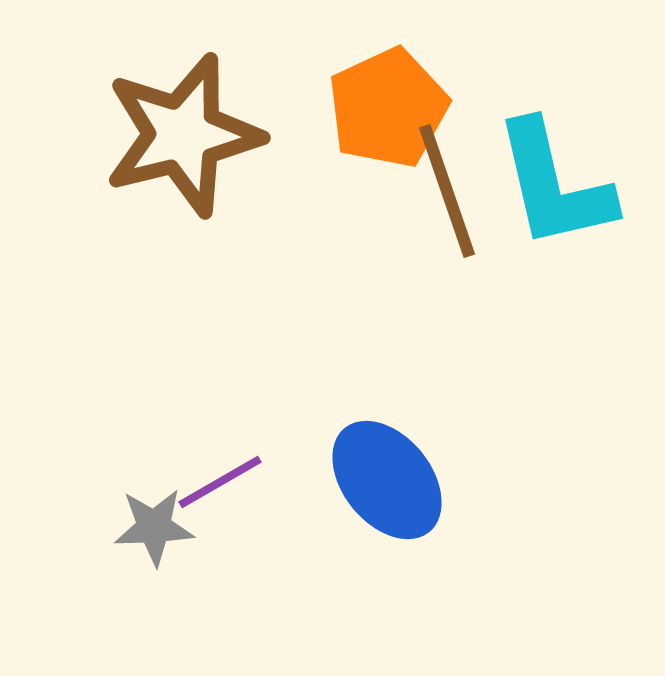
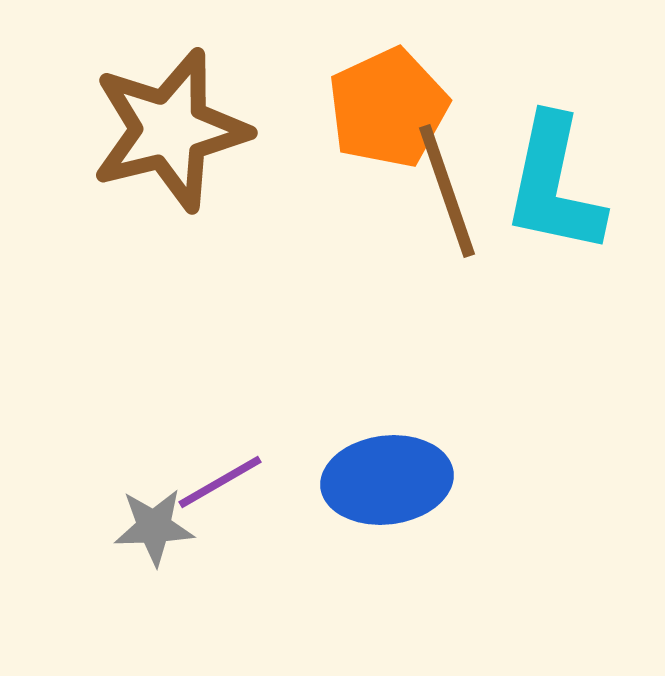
brown star: moved 13 px left, 5 px up
cyan L-shape: rotated 25 degrees clockwise
blue ellipse: rotated 58 degrees counterclockwise
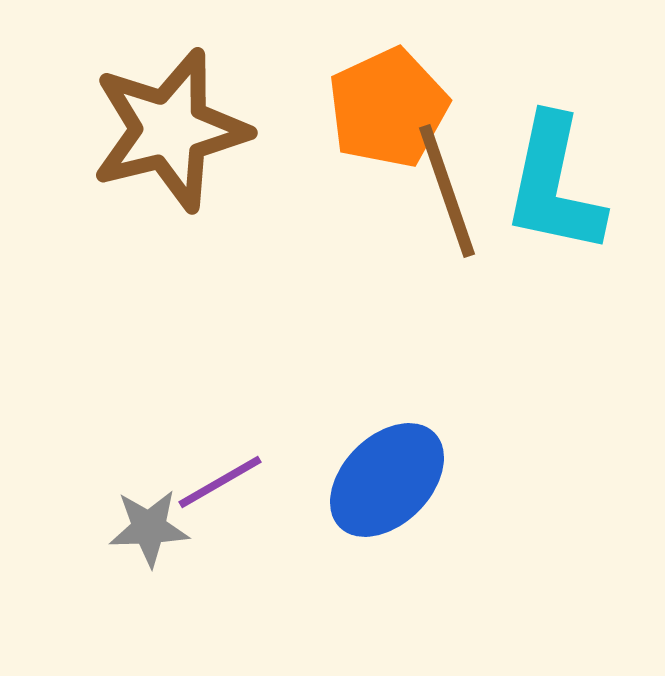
blue ellipse: rotated 38 degrees counterclockwise
gray star: moved 5 px left, 1 px down
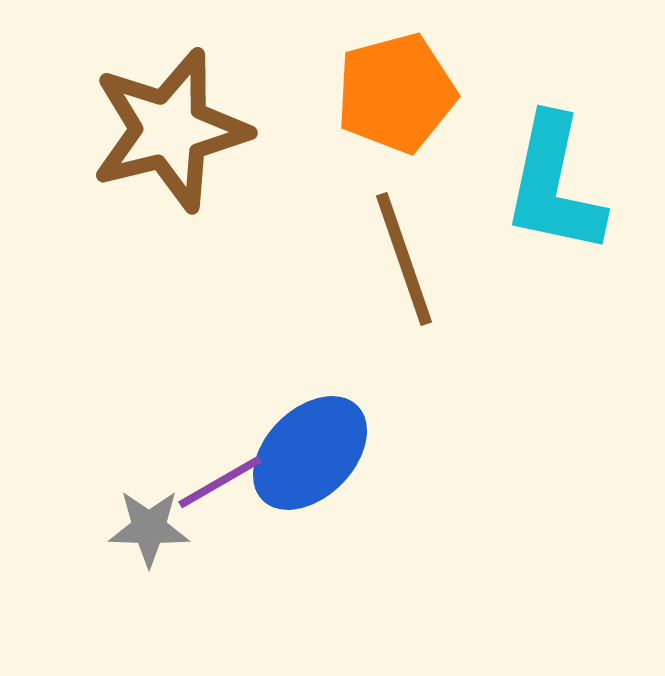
orange pentagon: moved 8 px right, 15 px up; rotated 10 degrees clockwise
brown line: moved 43 px left, 68 px down
blue ellipse: moved 77 px left, 27 px up
gray star: rotated 4 degrees clockwise
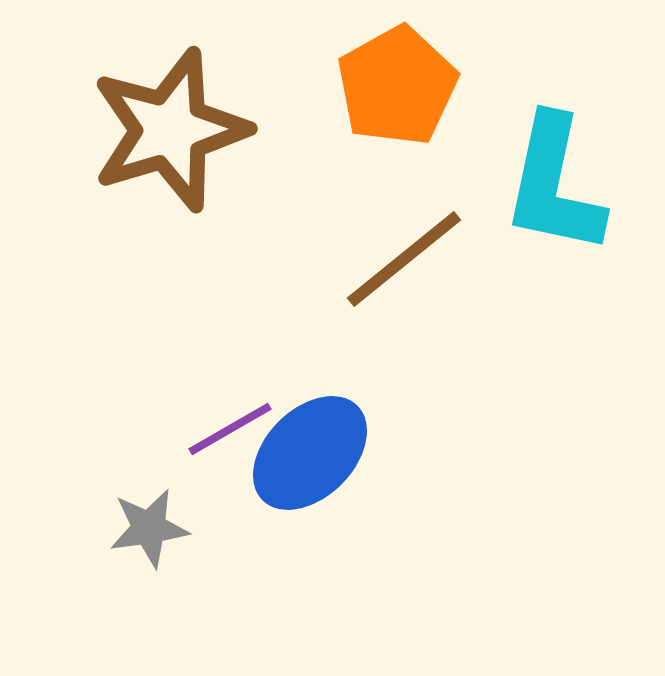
orange pentagon: moved 1 px right, 7 px up; rotated 14 degrees counterclockwise
brown star: rotated 3 degrees counterclockwise
brown line: rotated 70 degrees clockwise
purple line: moved 10 px right, 53 px up
gray star: rotated 10 degrees counterclockwise
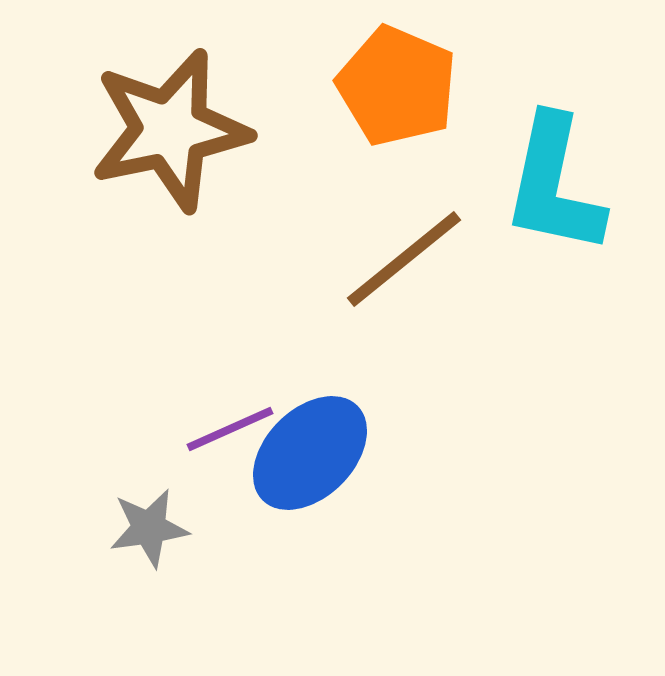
orange pentagon: rotated 20 degrees counterclockwise
brown star: rotated 5 degrees clockwise
purple line: rotated 6 degrees clockwise
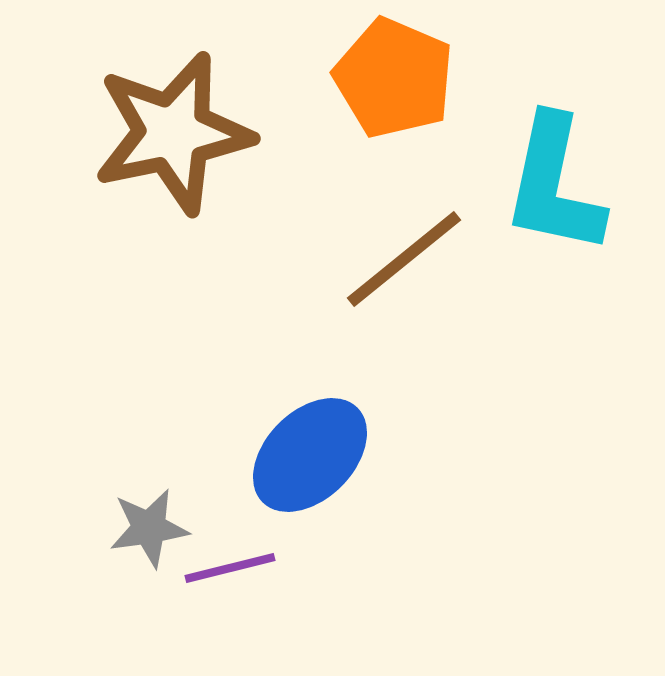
orange pentagon: moved 3 px left, 8 px up
brown star: moved 3 px right, 3 px down
purple line: moved 139 px down; rotated 10 degrees clockwise
blue ellipse: moved 2 px down
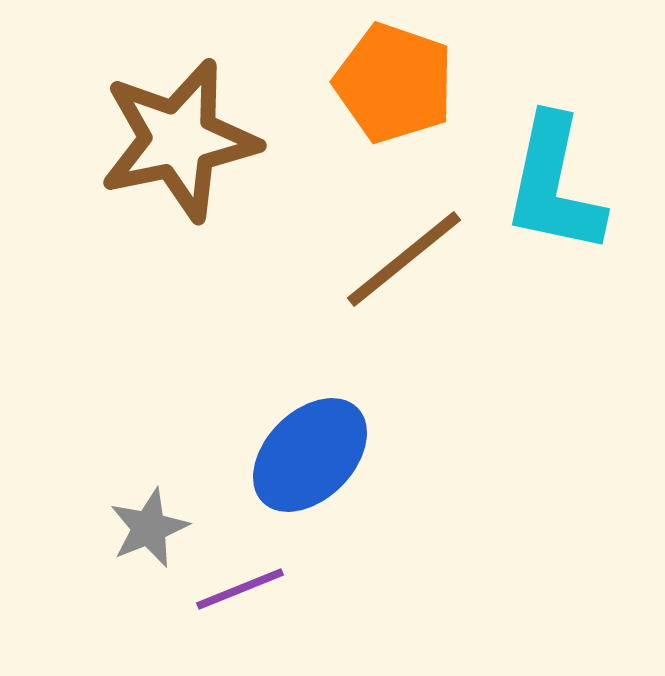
orange pentagon: moved 5 px down; rotated 4 degrees counterclockwise
brown star: moved 6 px right, 7 px down
gray star: rotated 14 degrees counterclockwise
purple line: moved 10 px right, 21 px down; rotated 8 degrees counterclockwise
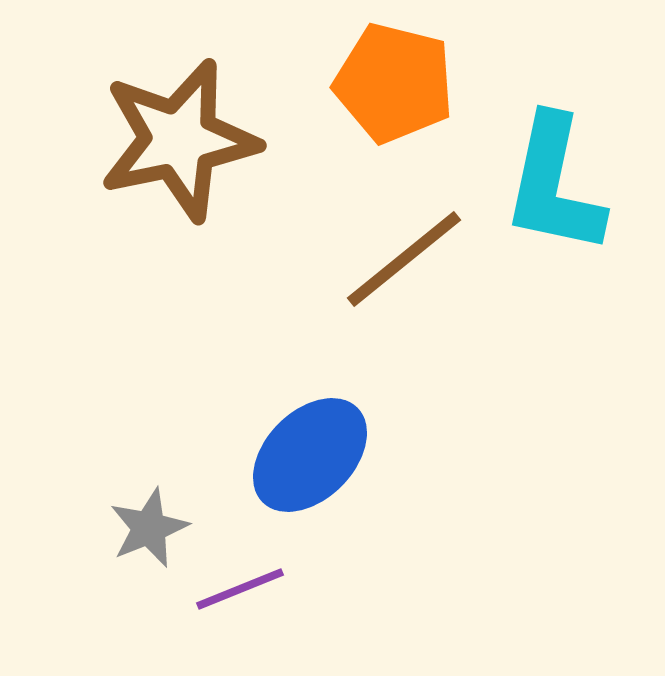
orange pentagon: rotated 5 degrees counterclockwise
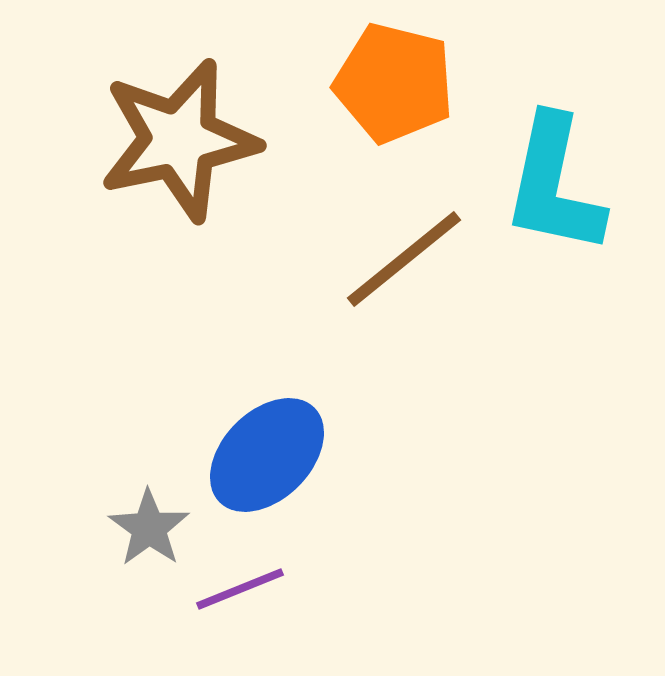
blue ellipse: moved 43 px left
gray star: rotated 14 degrees counterclockwise
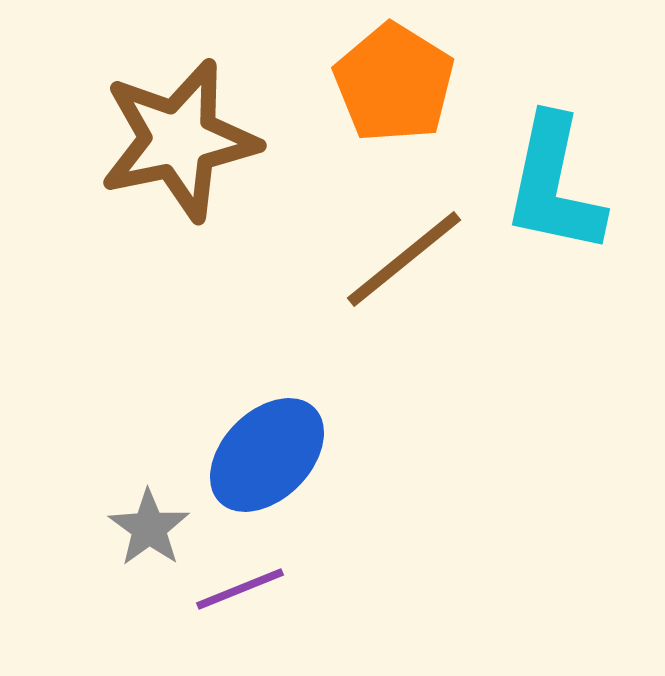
orange pentagon: rotated 18 degrees clockwise
